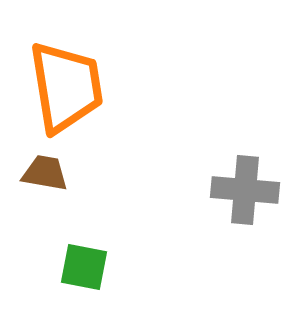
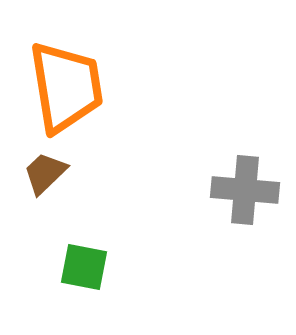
brown trapezoid: rotated 54 degrees counterclockwise
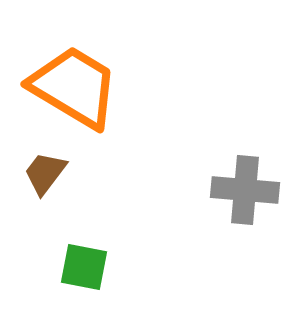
orange trapezoid: moved 8 px right; rotated 50 degrees counterclockwise
brown trapezoid: rotated 9 degrees counterclockwise
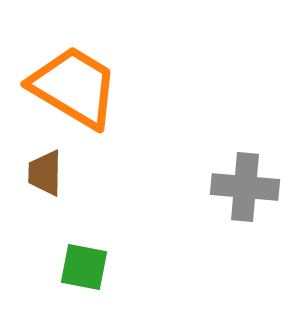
brown trapezoid: rotated 36 degrees counterclockwise
gray cross: moved 3 px up
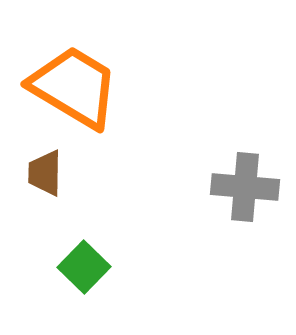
green square: rotated 33 degrees clockwise
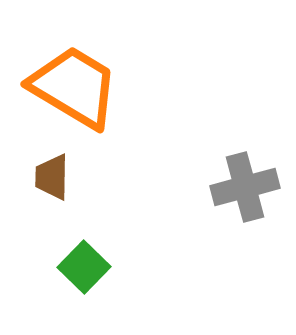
brown trapezoid: moved 7 px right, 4 px down
gray cross: rotated 20 degrees counterclockwise
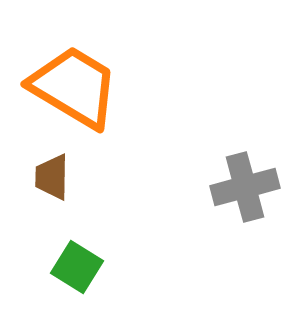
green square: moved 7 px left; rotated 12 degrees counterclockwise
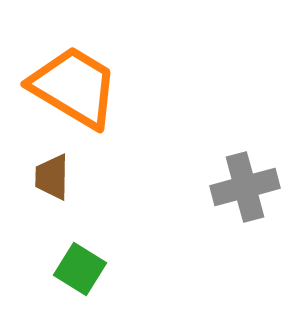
green square: moved 3 px right, 2 px down
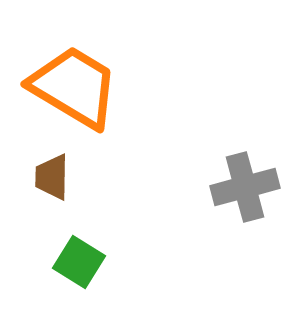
green square: moved 1 px left, 7 px up
